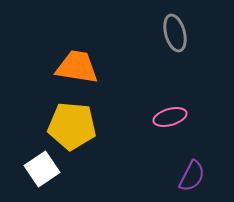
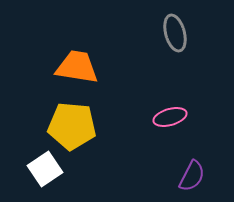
white square: moved 3 px right
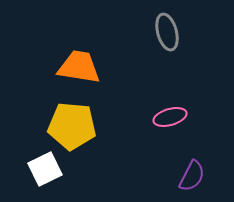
gray ellipse: moved 8 px left, 1 px up
orange trapezoid: moved 2 px right
white square: rotated 8 degrees clockwise
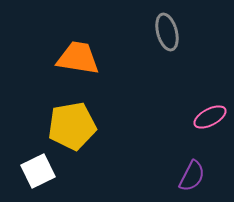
orange trapezoid: moved 1 px left, 9 px up
pink ellipse: moved 40 px right; rotated 12 degrees counterclockwise
yellow pentagon: rotated 15 degrees counterclockwise
white square: moved 7 px left, 2 px down
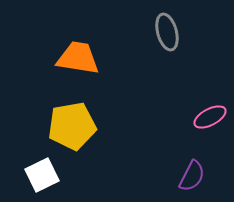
white square: moved 4 px right, 4 px down
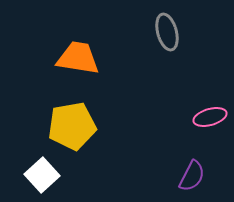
pink ellipse: rotated 12 degrees clockwise
white square: rotated 16 degrees counterclockwise
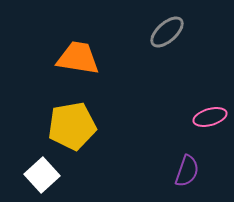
gray ellipse: rotated 63 degrees clockwise
purple semicircle: moved 5 px left, 5 px up; rotated 8 degrees counterclockwise
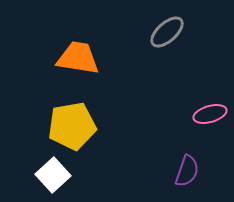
pink ellipse: moved 3 px up
white square: moved 11 px right
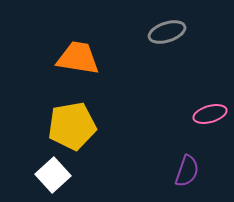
gray ellipse: rotated 24 degrees clockwise
